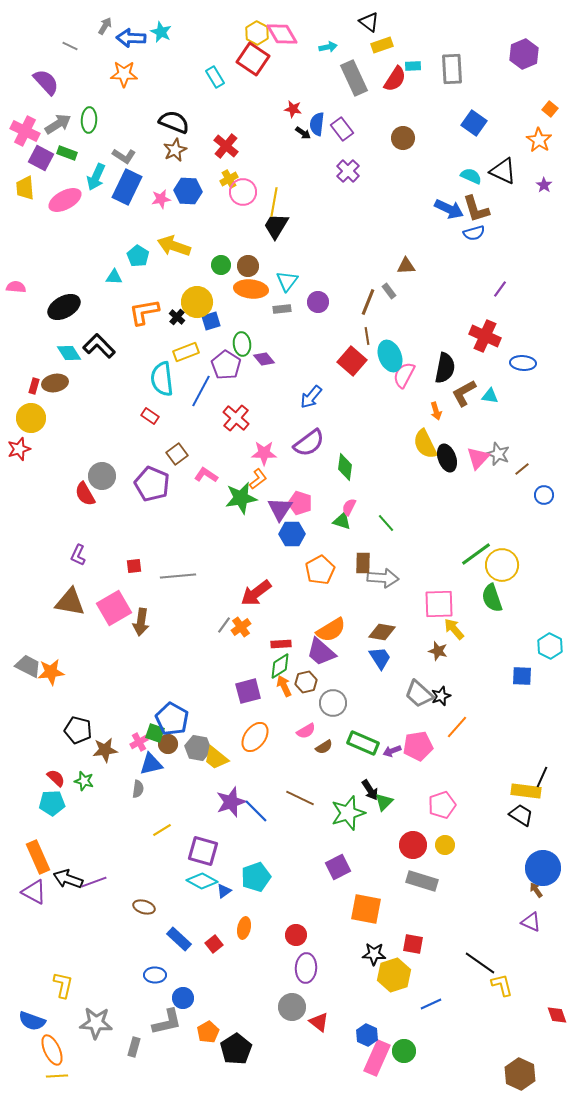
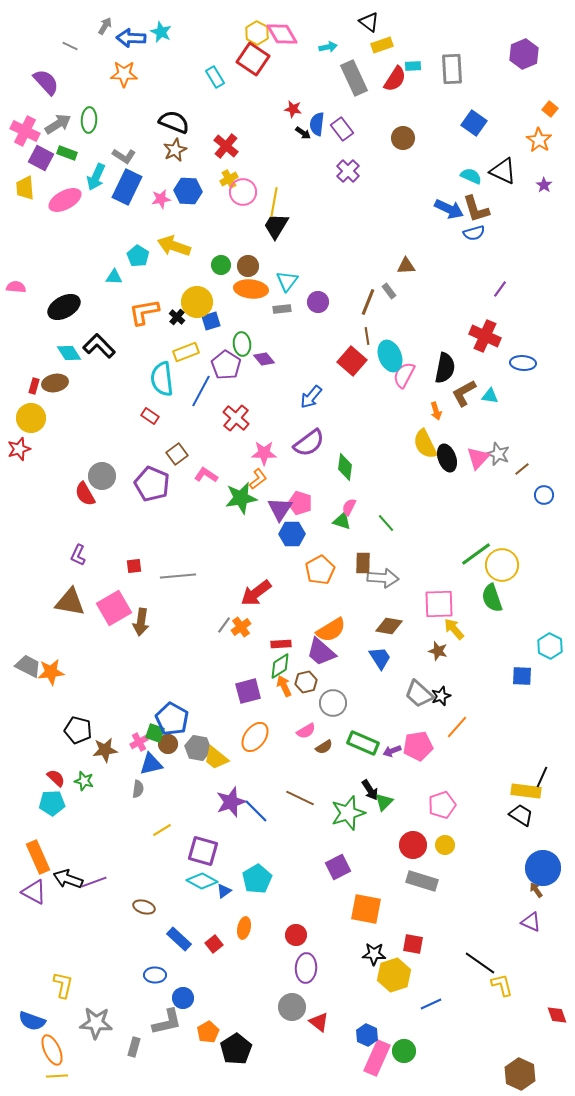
brown diamond at (382, 632): moved 7 px right, 6 px up
cyan pentagon at (256, 877): moved 1 px right, 2 px down; rotated 12 degrees counterclockwise
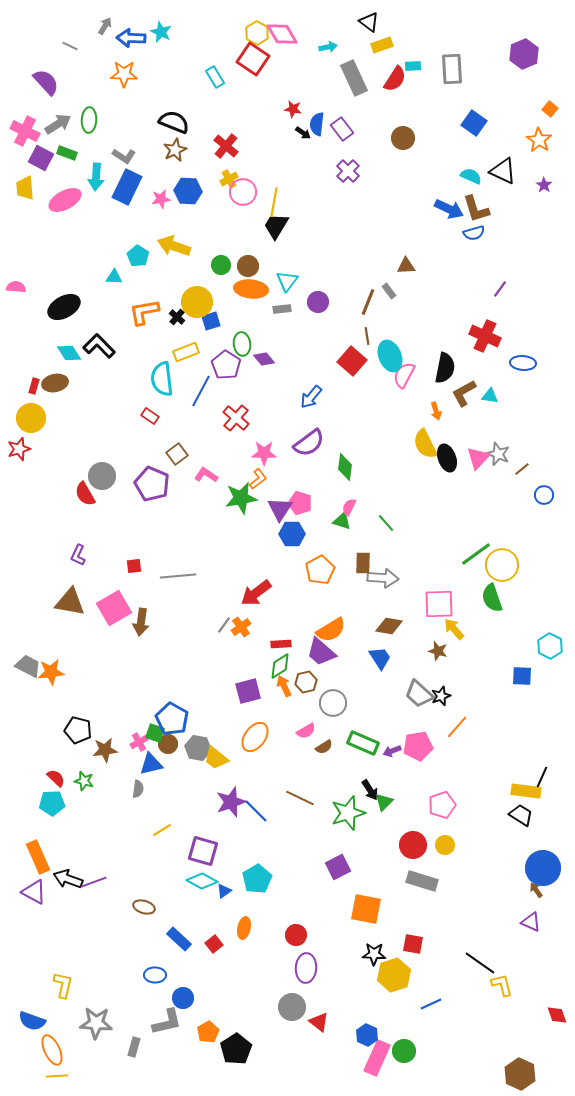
cyan arrow at (96, 177): rotated 20 degrees counterclockwise
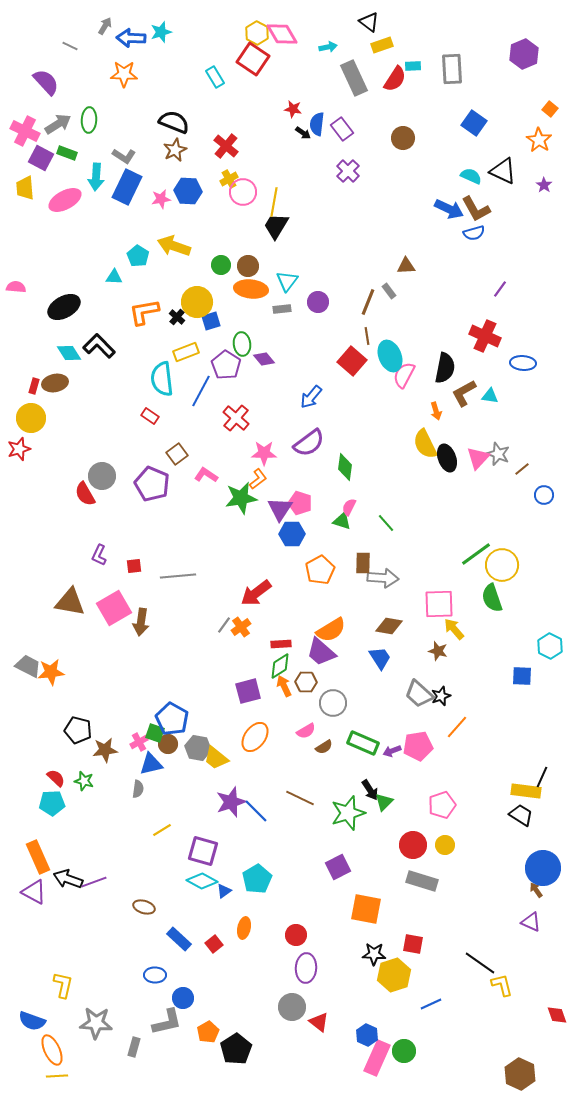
cyan star at (161, 32): rotated 30 degrees clockwise
brown L-shape at (476, 209): rotated 12 degrees counterclockwise
purple L-shape at (78, 555): moved 21 px right
brown hexagon at (306, 682): rotated 15 degrees clockwise
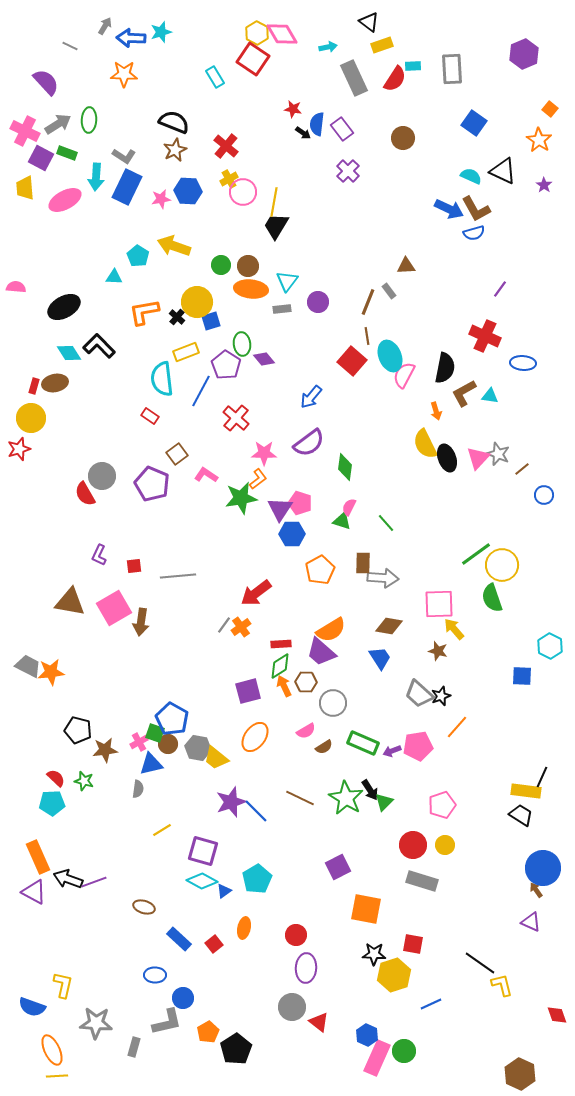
green star at (348, 813): moved 2 px left, 15 px up; rotated 24 degrees counterclockwise
blue semicircle at (32, 1021): moved 14 px up
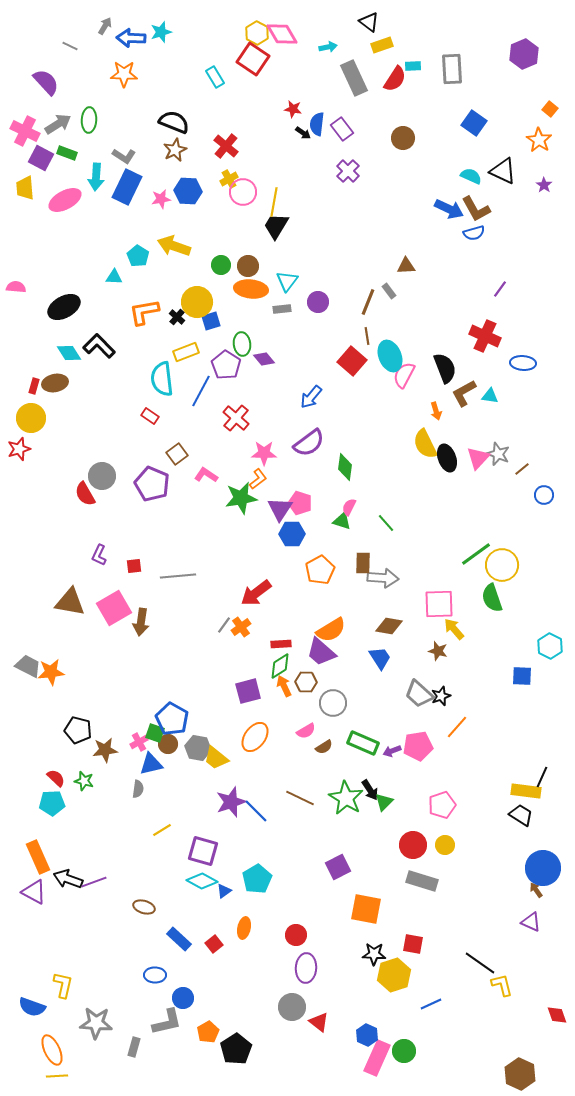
black semicircle at (445, 368): rotated 32 degrees counterclockwise
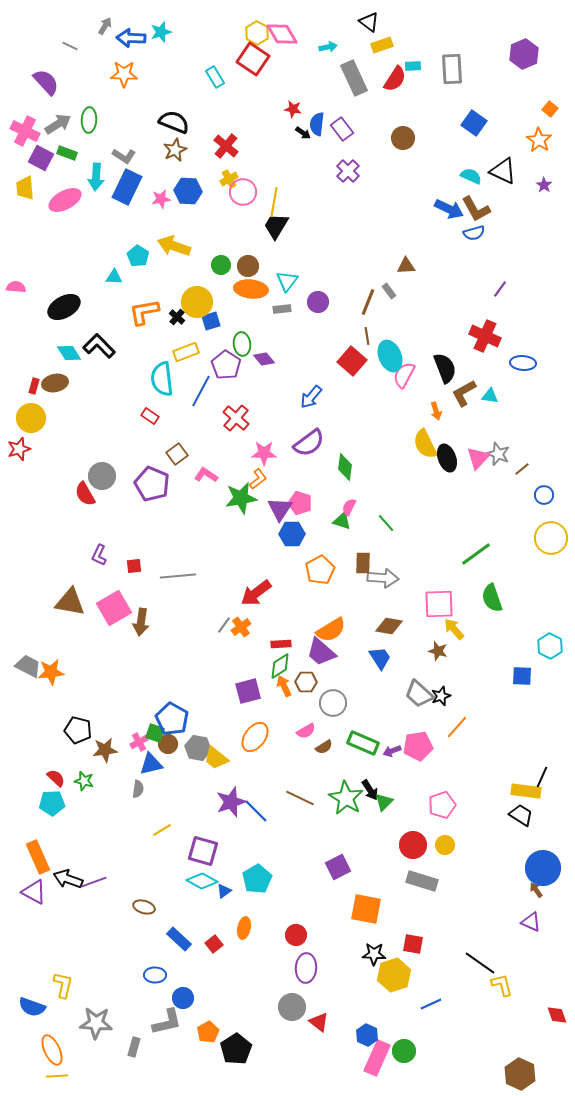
yellow circle at (502, 565): moved 49 px right, 27 px up
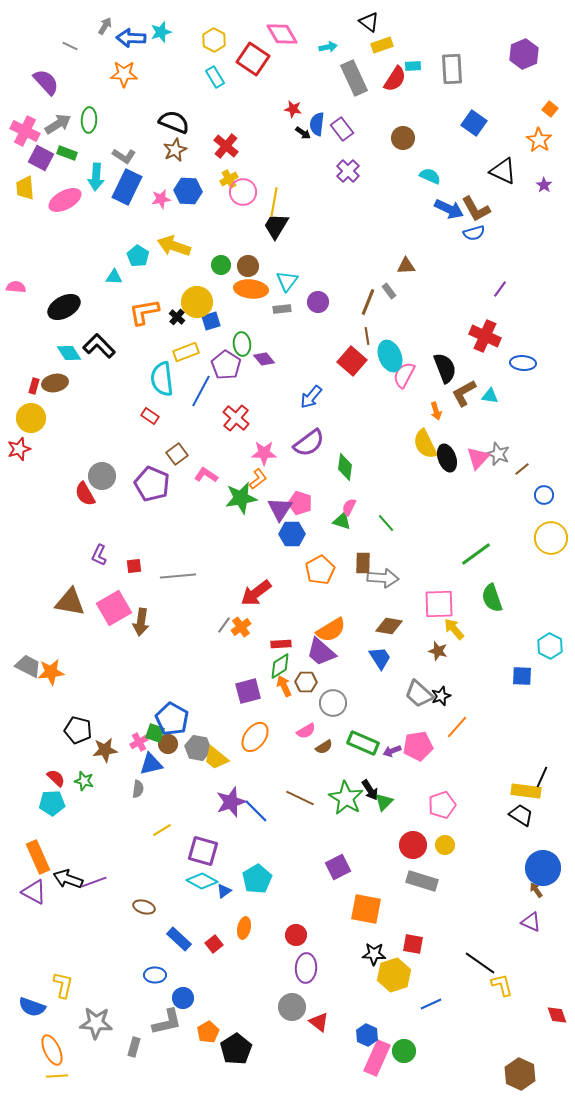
yellow hexagon at (257, 33): moved 43 px left, 7 px down
cyan semicircle at (471, 176): moved 41 px left
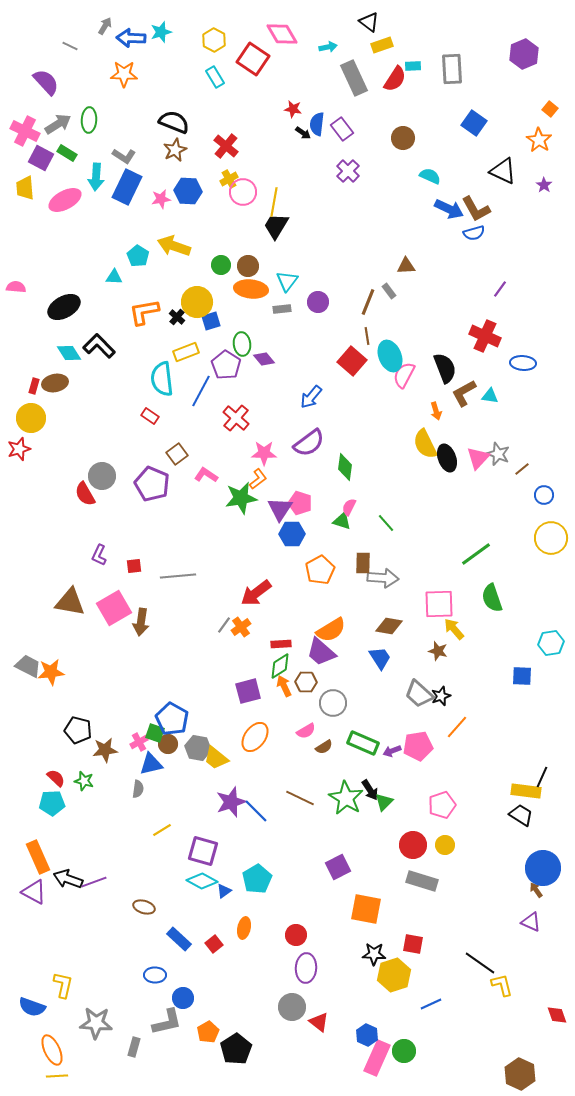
green rectangle at (67, 153): rotated 12 degrees clockwise
cyan hexagon at (550, 646): moved 1 px right, 3 px up; rotated 25 degrees clockwise
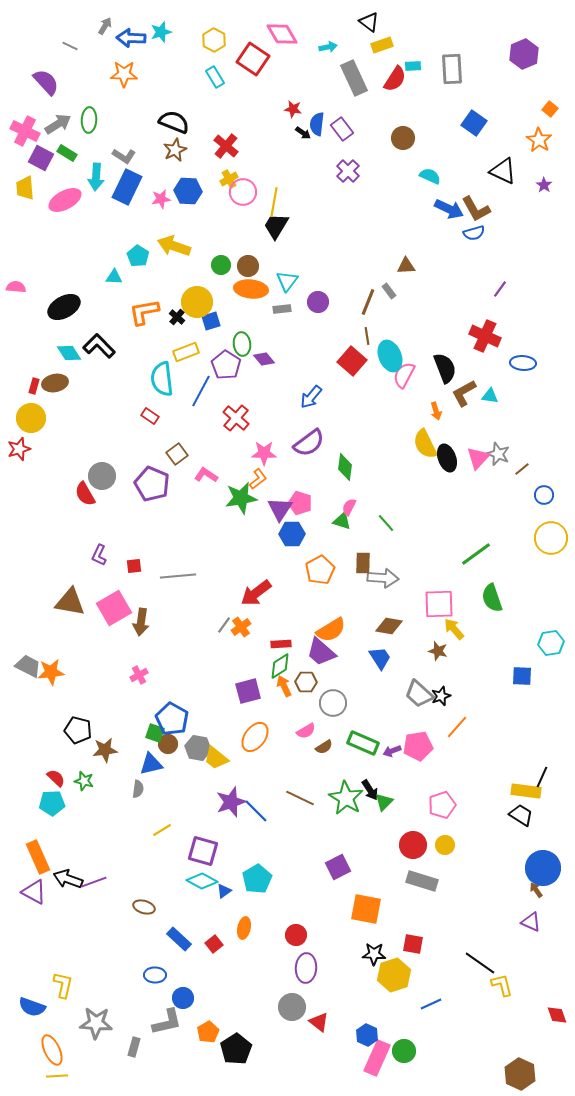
pink cross at (139, 742): moved 67 px up
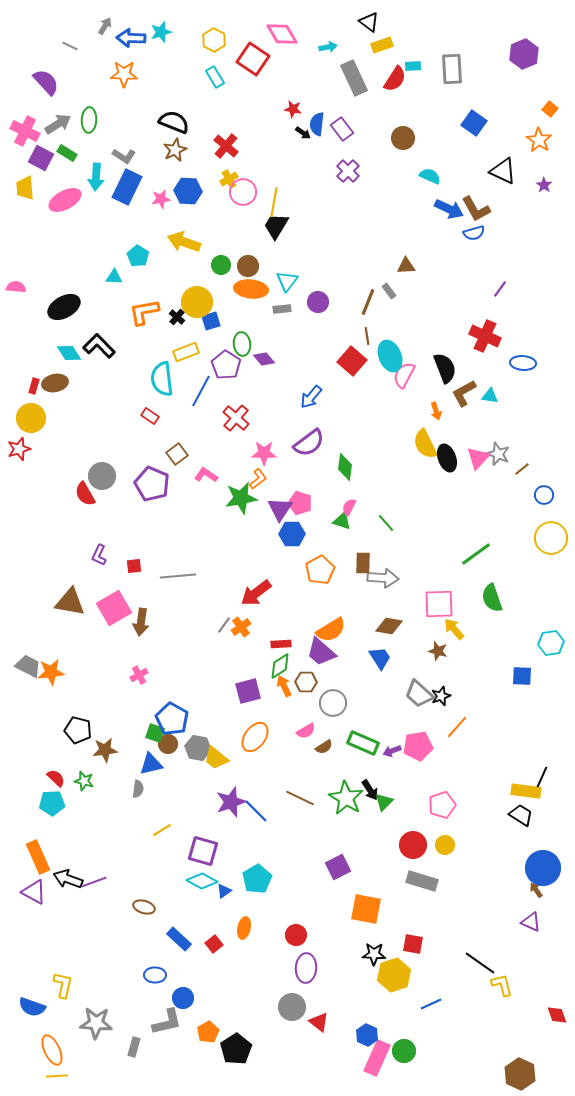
yellow arrow at (174, 246): moved 10 px right, 4 px up
